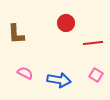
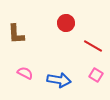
red line: moved 3 px down; rotated 36 degrees clockwise
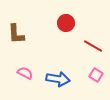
blue arrow: moved 1 px left, 1 px up
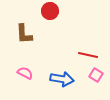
red circle: moved 16 px left, 12 px up
brown L-shape: moved 8 px right
red line: moved 5 px left, 9 px down; rotated 18 degrees counterclockwise
blue arrow: moved 4 px right
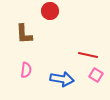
pink semicircle: moved 1 px right, 3 px up; rotated 70 degrees clockwise
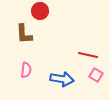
red circle: moved 10 px left
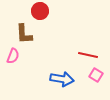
pink semicircle: moved 13 px left, 14 px up; rotated 14 degrees clockwise
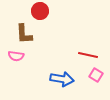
pink semicircle: moved 3 px right; rotated 77 degrees clockwise
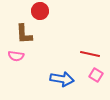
red line: moved 2 px right, 1 px up
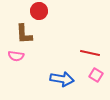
red circle: moved 1 px left
red line: moved 1 px up
